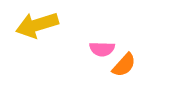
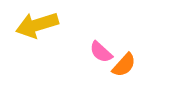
pink semicircle: moved 1 px left, 3 px down; rotated 40 degrees clockwise
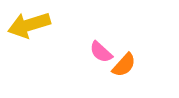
yellow arrow: moved 8 px left
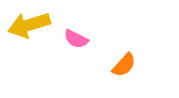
pink semicircle: moved 25 px left, 13 px up; rotated 15 degrees counterclockwise
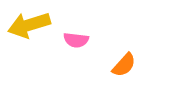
pink semicircle: moved 1 px down; rotated 20 degrees counterclockwise
